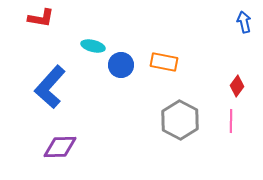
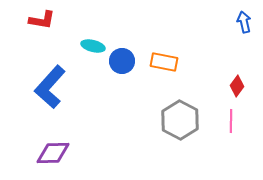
red L-shape: moved 1 px right, 2 px down
blue circle: moved 1 px right, 4 px up
purple diamond: moved 7 px left, 6 px down
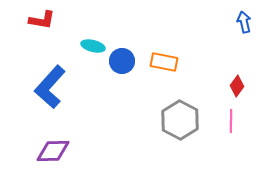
purple diamond: moved 2 px up
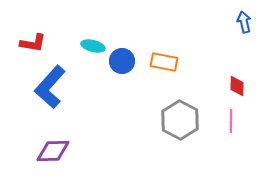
red L-shape: moved 9 px left, 23 px down
red diamond: rotated 35 degrees counterclockwise
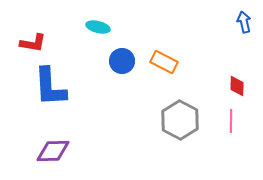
cyan ellipse: moved 5 px right, 19 px up
orange rectangle: rotated 16 degrees clockwise
blue L-shape: rotated 45 degrees counterclockwise
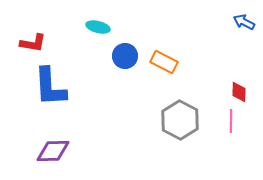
blue arrow: rotated 50 degrees counterclockwise
blue circle: moved 3 px right, 5 px up
red diamond: moved 2 px right, 6 px down
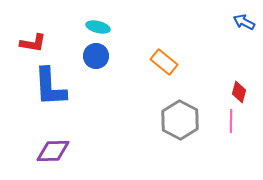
blue circle: moved 29 px left
orange rectangle: rotated 12 degrees clockwise
red diamond: rotated 15 degrees clockwise
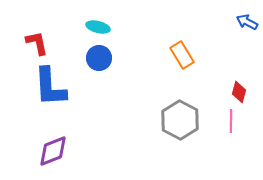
blue arrow: moved 3 px right
red L-shape: moved 4 px right; rotated 112 degrees counterclockwise
blue circle: moved 3 px right, 2 px down
orange rectangle: moved 18 px right, 7 px up; rotated 20 degrees clockwise
purple diamond: rotated 20 degrees counterclockwise
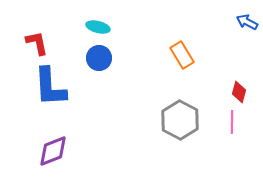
pink line: moved 1 px right, 1 px down
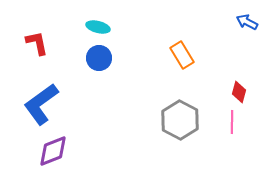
blue L-shape: moved 9 px left, 17 px down; rotated 57 degrees clockwise
